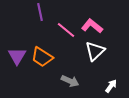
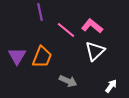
orange trapezoid: rotated 100 degrees counterclockwise
gray arrow: moved 2 px left
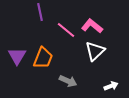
orange trapezoid: moved 1 px right, 1 px down
white arrow: rotated 32 degrees clockwise
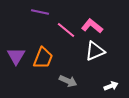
purple line: rotated 66 degrees counterclockwise
white triangle: rotated 20 degrees clockwise
purple triangle: moved 1 px left
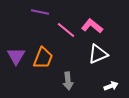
white triangle: moved 3 px right, 3 px down
gray arrow: rotated 60 degrees clockwise
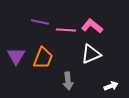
purple line: moved 10 px down
pink line: rotated 36 degrees counterclockwise
white triangle: moved 7 px left
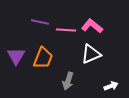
gray arrow: rotated 24 degrees clockwise
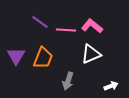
purple line: rotated 24 degrees clockwise
